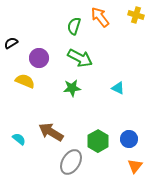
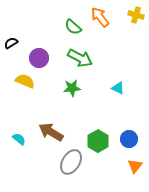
green semicircle: moved 1 px left, 1 px down; rotated 66 degrees counterclockwise
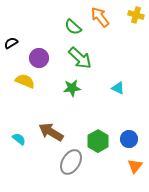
green arrow: rotated 15 degrees clockwise
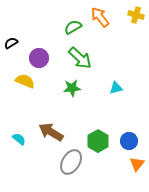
green semicircle: rotated 108 degrees clockwise
cyan triangle: moved 2 px left; rotated 40 degrees counterclockwise
blue circle: moved 2 px down
orange triangle: moved 2 px right, 2 px up
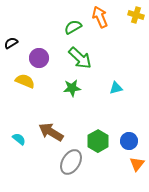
orange arrow: rotated 15 degrees clockwise
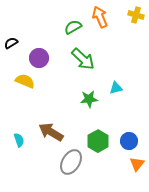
green arrow: moved 3 px right, 1 px down
green star: moved 17 px right, 11 px down
cyan semicircle: moved 1 px down; rotated 32 degrees clockwise
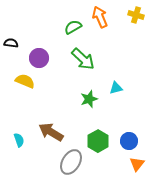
black semicircle: rotated 40 degrees clockwise
green star: rotated 12 degrees counterclockwise
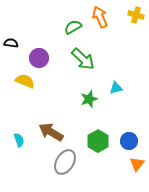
gray ellipse: moved 6 px left
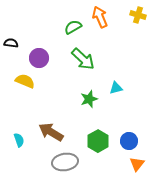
yellow cross: moved 2 px right
gray ellipse: rotated 50 degrees clockwise
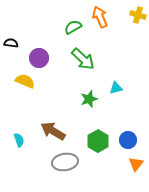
brown arrow: moved 2 px right, 1 px up
blue circle: moved 1 px left, 1 px up
orange triangle: moved 1 px left
